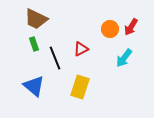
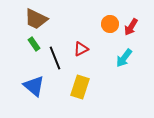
orange circle: moved 5 px up
green rectangle: rotated 16 degrees counterclockwise
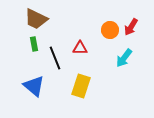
orange circle: moved 6 px down
green rectangle: rotated 24 degrees clockwise
red triangle: moved 1 px left, 1 px up; rotated 28 degrees clockwise
yellow rectangle: moved 1 px right, 1 px up
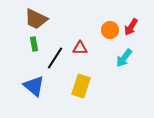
black line: rotated 55 degrees clockwise
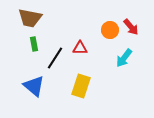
brown trapezoid: moved 6 px left, 1 px up; rotated 15 degrees counterclockwise
red arrow: rotated 72 degrees counterclockwise
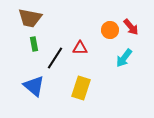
yellow rectangle: moved 2 px down
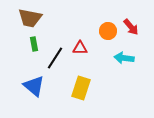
orange circle: moved 2 px left, 1 px down
cyan arrow: rotated 60 degrees clockwise
